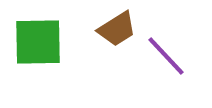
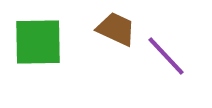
brown trapezoid: moved 1 px left; rotated 123 degrees counterclockwise
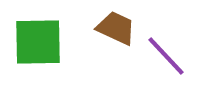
brown trapezoid: moved 1 px up
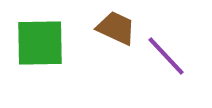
green square: moved 2 px right, 1 px down
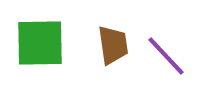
brown trapezoid: moved 3 px left, 17 px down; rotated 57 degrees clockwise
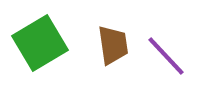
green square: rotated 30 degrees counterclockwise
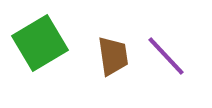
brown trapezoid: moved 11 px down
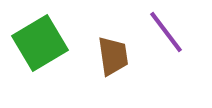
purple line: moved 24 px up; rotated 6 degrees clockwise
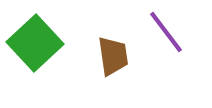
green square: moved 5 px left; rotated 12 degrees counterclockwise
